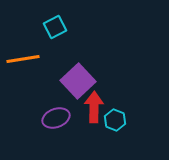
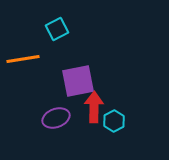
cyan square: moved 2 px right, 2 px down
purple square: rotated 32 degrees clockwise
cyan hexagon: moved 1 px left, 1 px down; rotated 10 degrees clockwise
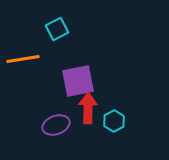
red arrow: moved 6 px left, 1 px down
purple ellipse: moved 7 px down
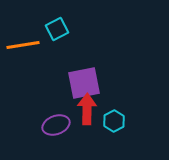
orange line: moved 14 px up
purple square: moved 6 px right, 2 px down
red arrow: moved 1 px left, 1 px down
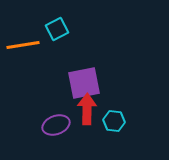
cyan hexagon: rotated 25 degrees counterclockwise
